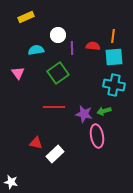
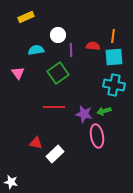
purple line: moved 1 px left, 2 px down
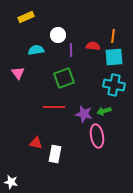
green square: moved 6 px right, 5 px down; rotated 15 degrees clockwise
white rectangle: rotated 36 degrees counterclockwise
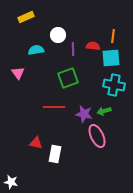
purple line: moved 2 px right, 1 px up
cyan square: moved 3 px left, 1 px down
green square: moved 4 px right
pink ellipse: rotated 15 degrees counterclockwise
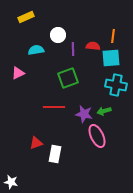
pink triangle: rotated 40 degrees clockwise
cyan cross: moved 2 px right
red triangle: rotated 32 degrees counterclockwise
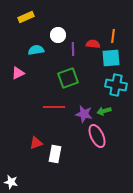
red semicircle: moved 2 px up
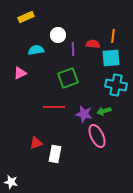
pink triangle: moved 2 px right
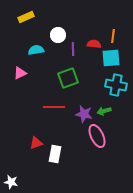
red semicircle: moved 1 px right
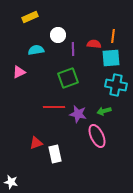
yellow rectangle: moved 4 px right
pink triangle: moved 1 px left, 1 px up
purple star: moved 6 px left
white rectangle: rotated 24 degrees counterclockwise
